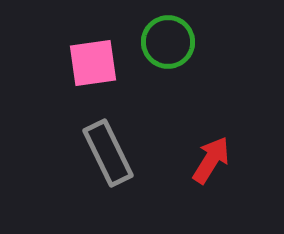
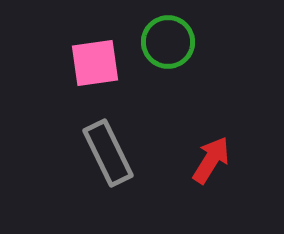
pink square: moved 2 px right
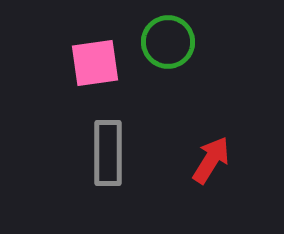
gray rectangle: rotated 26 degrees clockwise
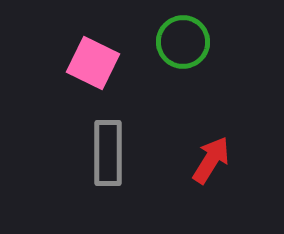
green circle: moved 15 px right
pink square: moved 2 px left; rotated 34 degrees clockwise
